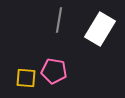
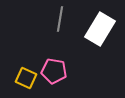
gray line: moved 1 px right, 1 px up
yellow square: rotated 20 degrees clockwise
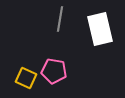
white rectangle: rotated 44 degrees counterclockwise
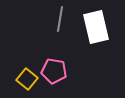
white rectangle: moved 4 px left, 2 px up
yellow square: moved 1 px right, 1 px down; rotated 15 degrees clockwise
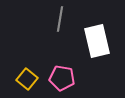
white rectangle: moved 1 px right, 14 px down
pink pentagon: moved 8 px right, 7 px down
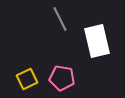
gray line: rotated 35 degrees counterclockwise
yellow square: rotated 25 degrees clockwise
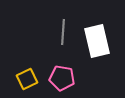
gray line: moved 3 px right, 13 px down; rotated 30 degrees clockwise
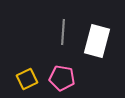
white rectangle: rotated 28 degrees clockwise
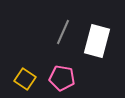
gray line: rotated 20 degrees clockwise
yellow square: moved 2 px left; rotated 30 degrees counterclockwise
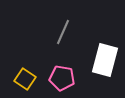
white rectangle: moved 8 px right, 19 px down
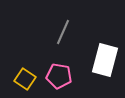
pink pentagon: moved 3 px left, 2 px up
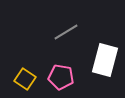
gray line: moved 3 px right; rotated 35 degrees clockwise
pink pentagon: moved 2 px right, 1 px down
